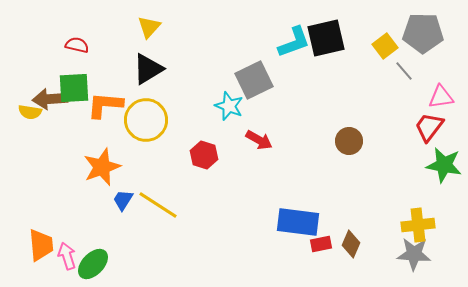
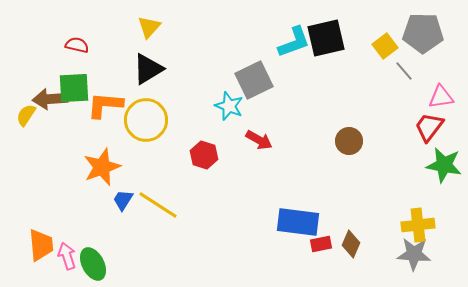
yellow semicircle: moved 4 px left, 3 px down; rotated 115 degrees clockwise
green ellipse: rotated 72 degrees counterclockwise
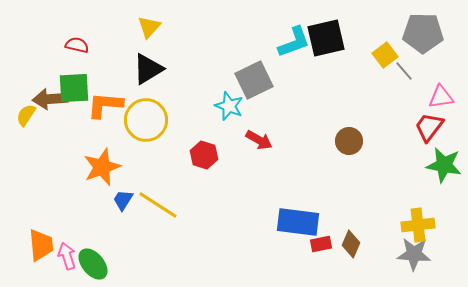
yellow square: moved 9 px down
green ellipse: rotated 12 degrees counterclockwise
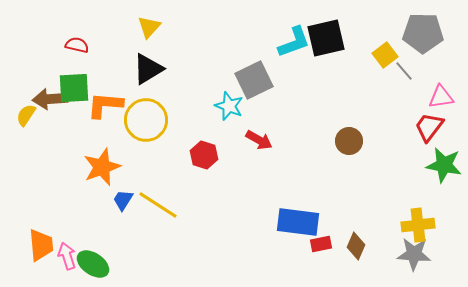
brown diamond: moved 5 px right, 2 px down
green ellipse: rotated 16 degrees counterclockwise
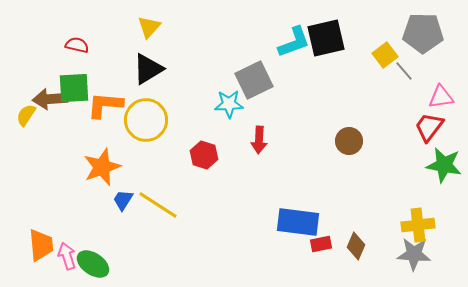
cyan star: moved 2 px up; rotated 24 degrees counterclockwise
red arrow: rotated 64 degrees clockwise
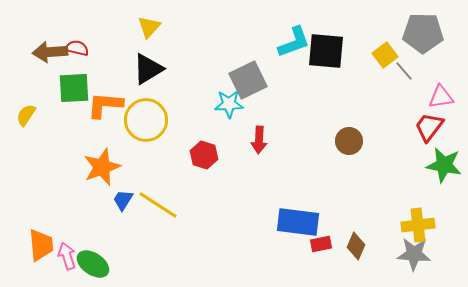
black square: moved 13 px down; rotated 18 degrees clockwise
red semicircle: moved 3 px down
gray square: moved 6 px left
brown arrow: moved 47 px up
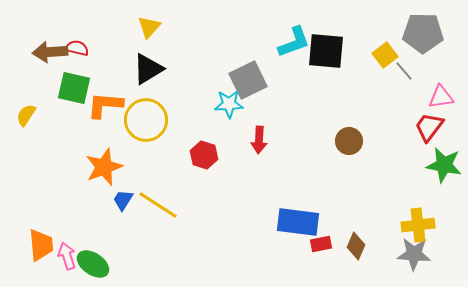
green square: rotated 16 degrees clockwise
orange star: moved 2 px right
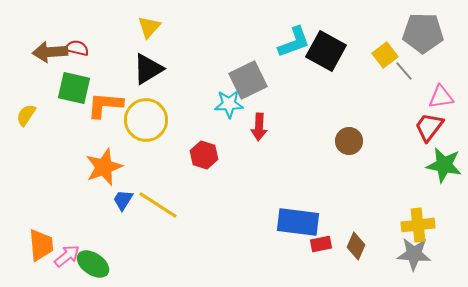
black square: rotated 24 degrees clockwise
red arrow: moved 13 px up
pink arrow: rotated 68 degrees clockwise
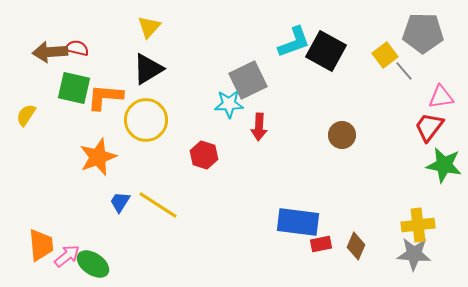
orange L-shape: moved 8 px up
brown circle: moved 7 px left, 6 px up
orange star: moved 6 px left, 10 px up
blue trapezoid: moved 3 px left, 2 px down
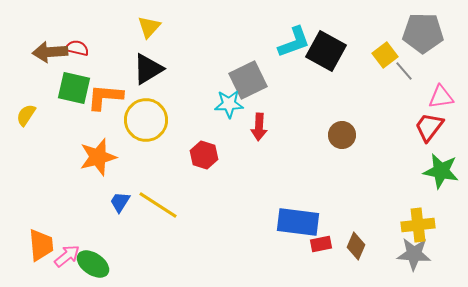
orange star: rotated 6 degrees clockwise
green star: moved 3 px left, 6 px down
